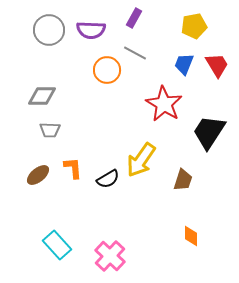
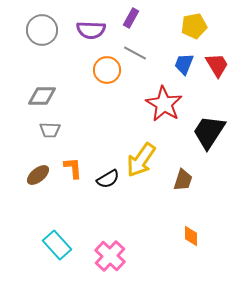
purple rectangle: moved 3 px left
gray circle: moved 7 px left
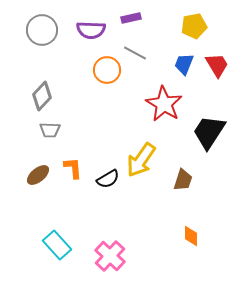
purple rectangle: rotated 48 degrees clockwise
gray diamond: rotated 48 degrees counterclockwise
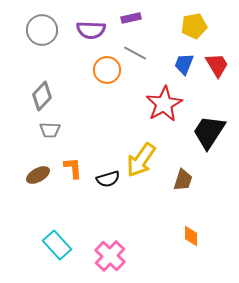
red star: rotated 12 degrees clockwise
brown ellipse: rotated 10 degrees clockwise
black semicircle: rotated 15 degrees clockwise
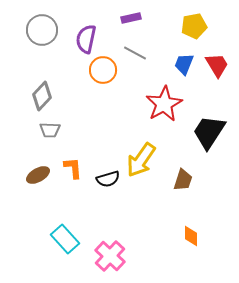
purple semicircle: moved 5 px left, 9 px down; rotated 100 degrees clockwise
orange circle: moved 4 px left
cyan rectangle: moved 8 px right, 6 px up
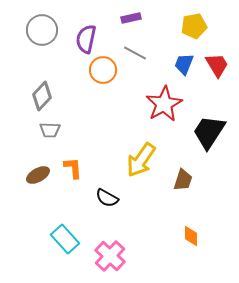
black semicircle: moved 1 px left, 19 px down; rotated 45 degrees clockwise
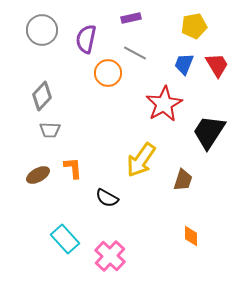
orange circle: moved 5 px right, 3 px down
